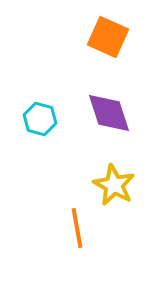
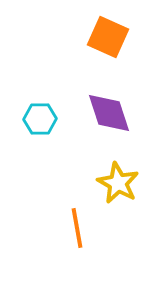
cyan hexagon: rotated 16 degrees counterclockwise
yellow star: moved 4 px right, 2 px up
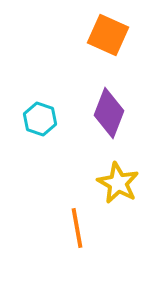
orange square: moved 2 px up
purple diamond: rotated 39 degrees clockwise
cyan hexagon: rotated 20 degrees clockwise
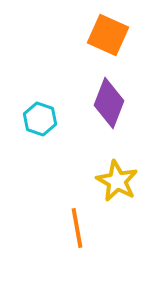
purple diamond: moved 10 px up
yellow star: moved 1 px left, 2 px up
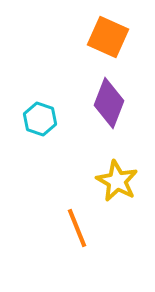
orange square: moved 2 px down
orange line: rotated 12 degrees counterclockwise
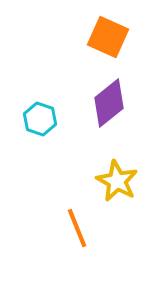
purple diamond: rotated 30 degrees clockwise
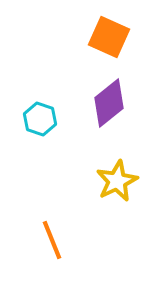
orange square: moved 1 px right
yellow star: rotated 18 degrees clockwise
orange line: moved 25 px left, 12 px down
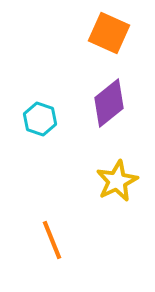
orange square: moved 4 px up
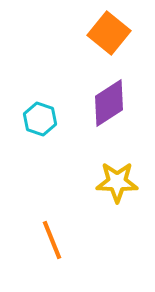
orange square: rotated 15 degrees clockwise
purple diamond: rotated 6 degrees clockwise
yellow star: moved 1 px down; rotated 27 degrees clockwise
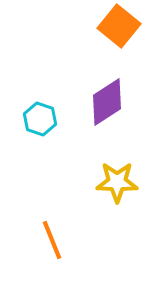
orange square: moved 10 px right, 7 px up
purple diamond: moved 2 px left, 1 px up
